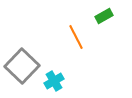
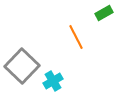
green rectangle: moved 3 px up
cyan cross: moved 1 px left
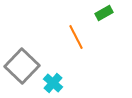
cyan cross: moved 2 px down; rotated 18 degrees counterclockwise
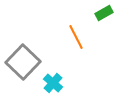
gray square: moved 1 px right, 4 px up
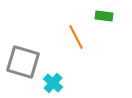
green rectangle: moved 3 px down; rotated 36 degrees clockwise
gray square: rotated 28 degrees counterclockwise
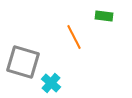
orange line: moved 2 px left
cyan cross: moved 2 px left
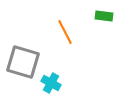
orange line: moved 9 px left, 5 px up
cyan cross: rotated 12 degrees counterclockwise
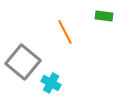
gray square: rotated 24 degrees clockwise
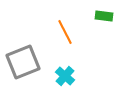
gray square: rotated 28 degrees clockwise
cyan cross: moved 14 px right, 7 px up; rotated 12 degrees clockwise
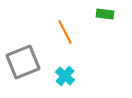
green rectangle: moved 1 px right, 2 px up
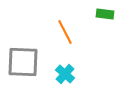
gray square: rotated 24 degrees clockwise
cyan cross: moved 2 px up
